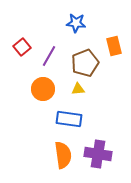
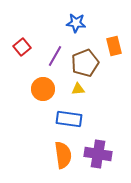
purple line: moved 6 px right
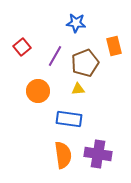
orange circle: moved 5 px left, 2 px down
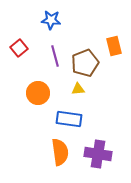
blue star: moved 25 px left, 3 px up
red square: moved 3 px left, 1 px down
purple line: rotated 45 degrees counterclockwise
orange circle: moved 2 px down
orange semicircle: moved 3 px left, 3 px up
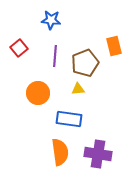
purple line: rotated 20 degrees clockwise
